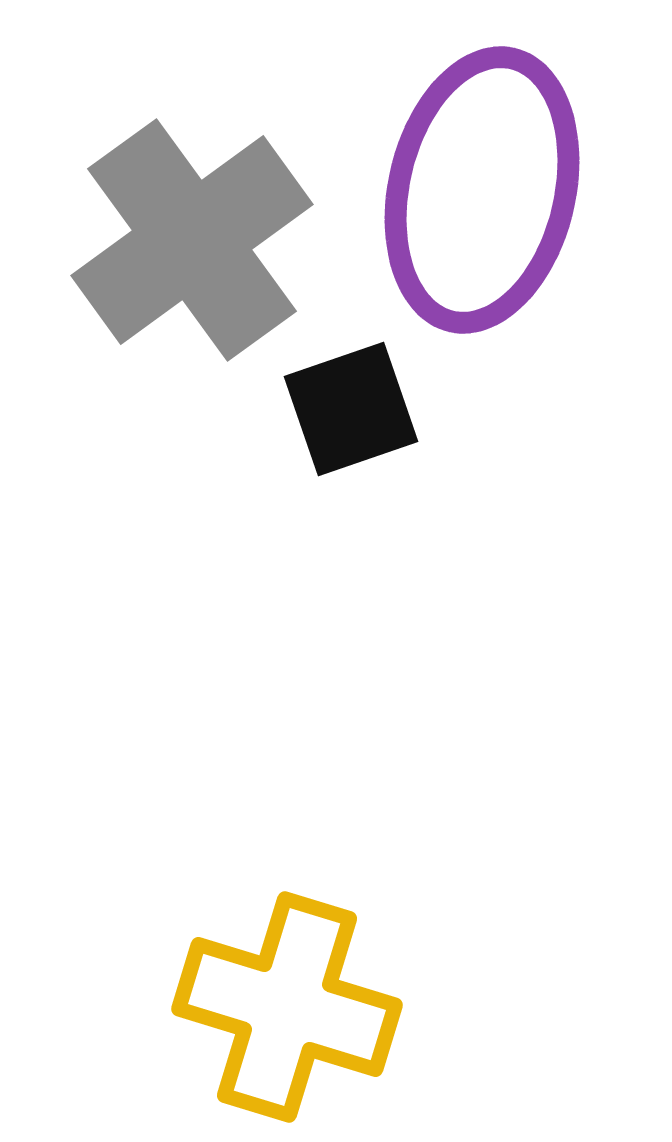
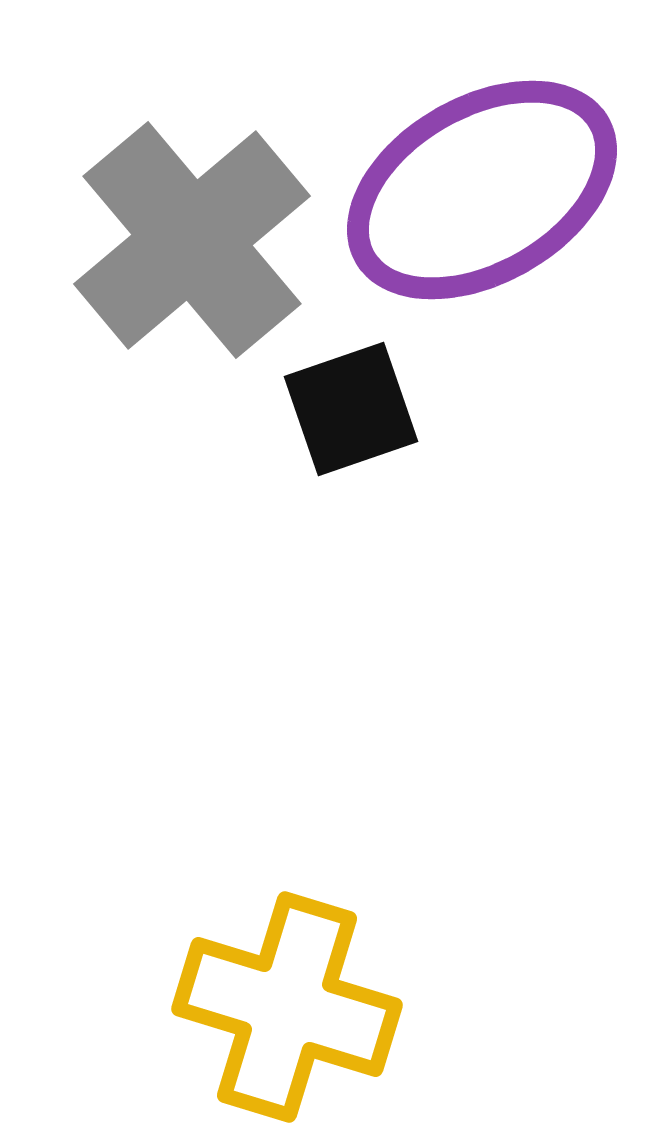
purple ellipse: rotated 47 degrees clockwise
gray cross: rotated 4 degrees counterclockwise
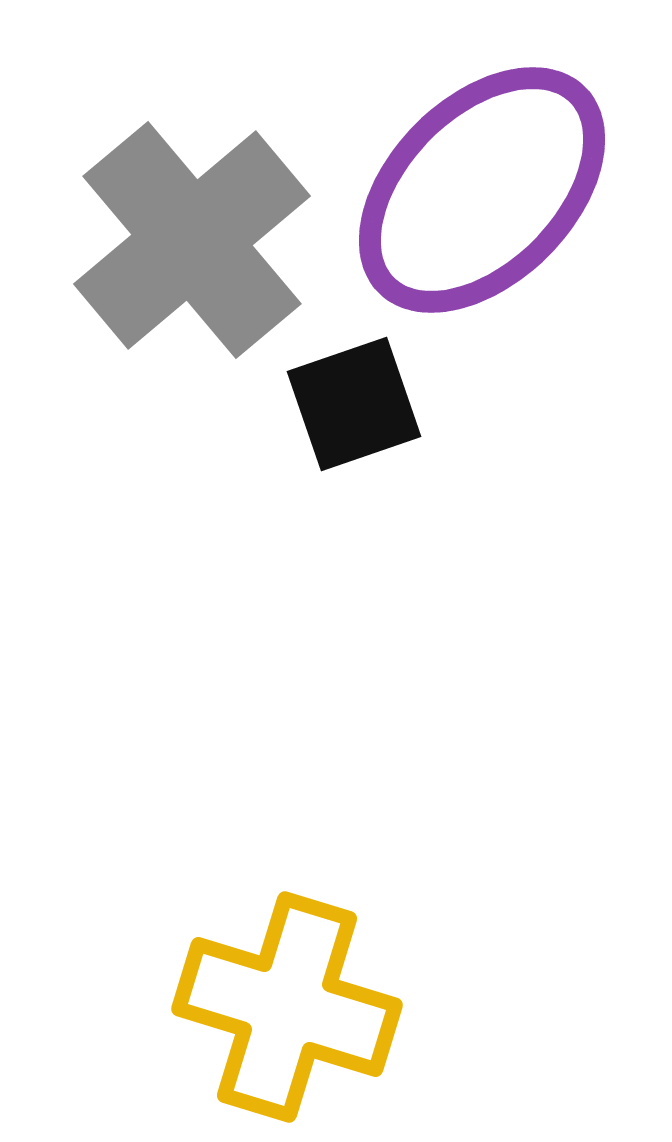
purple ellipse: rotated 15 degrees counterclockwise
black square: moved 3 px right, 5 px up
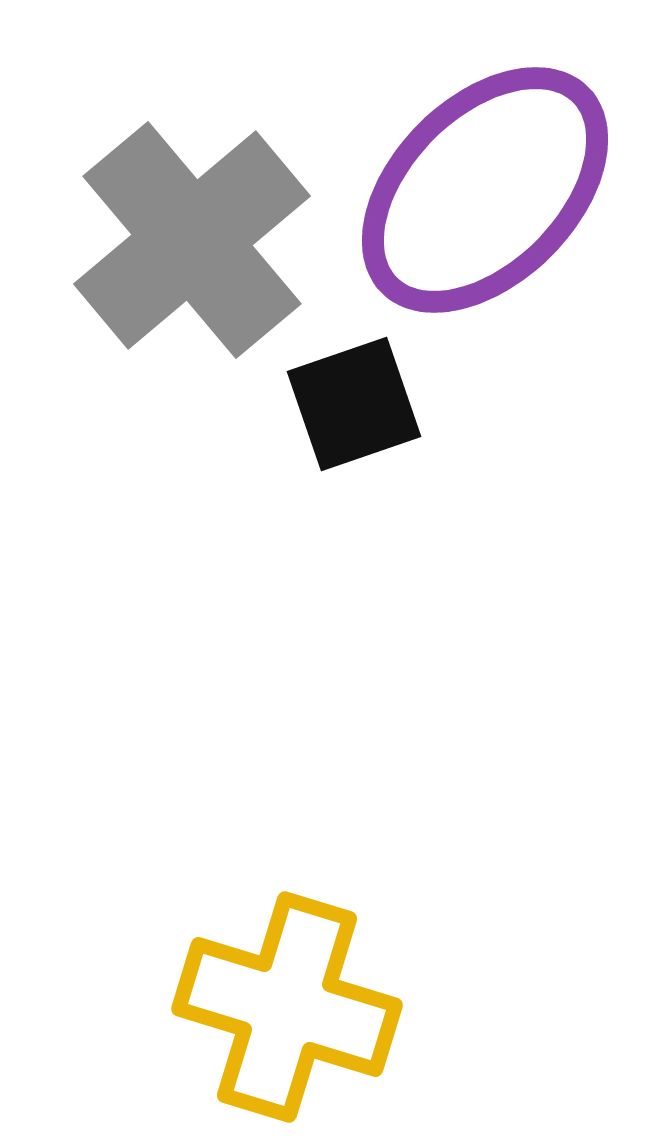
purple ellipse: moved 3 px right
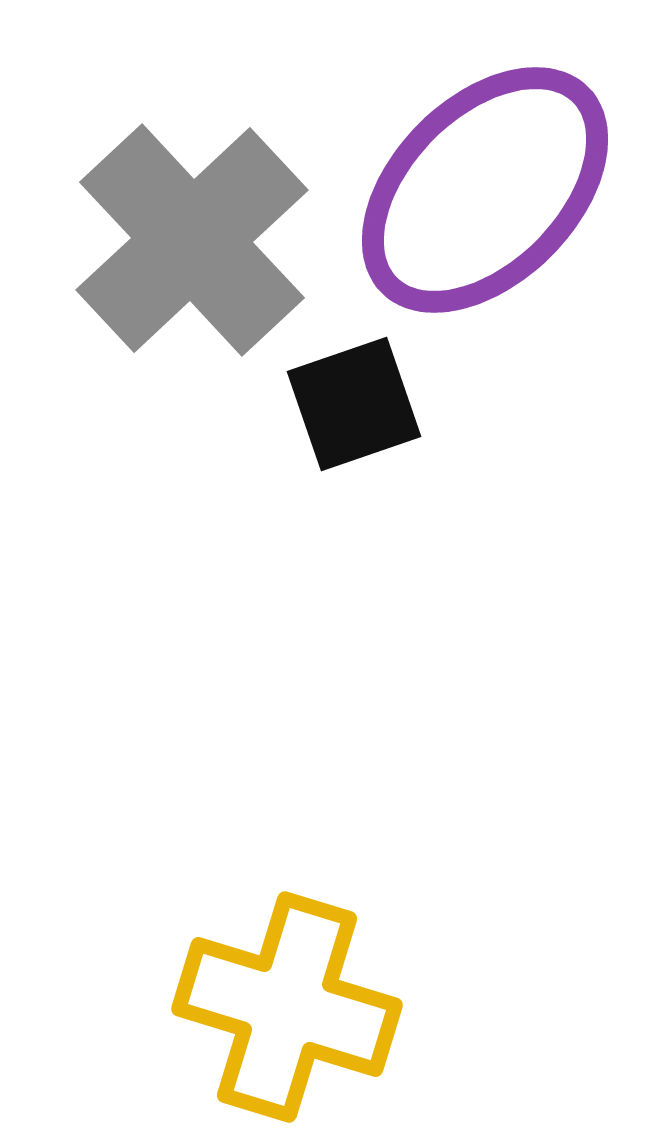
gray cross: rotated 3 degrees counterclockwise
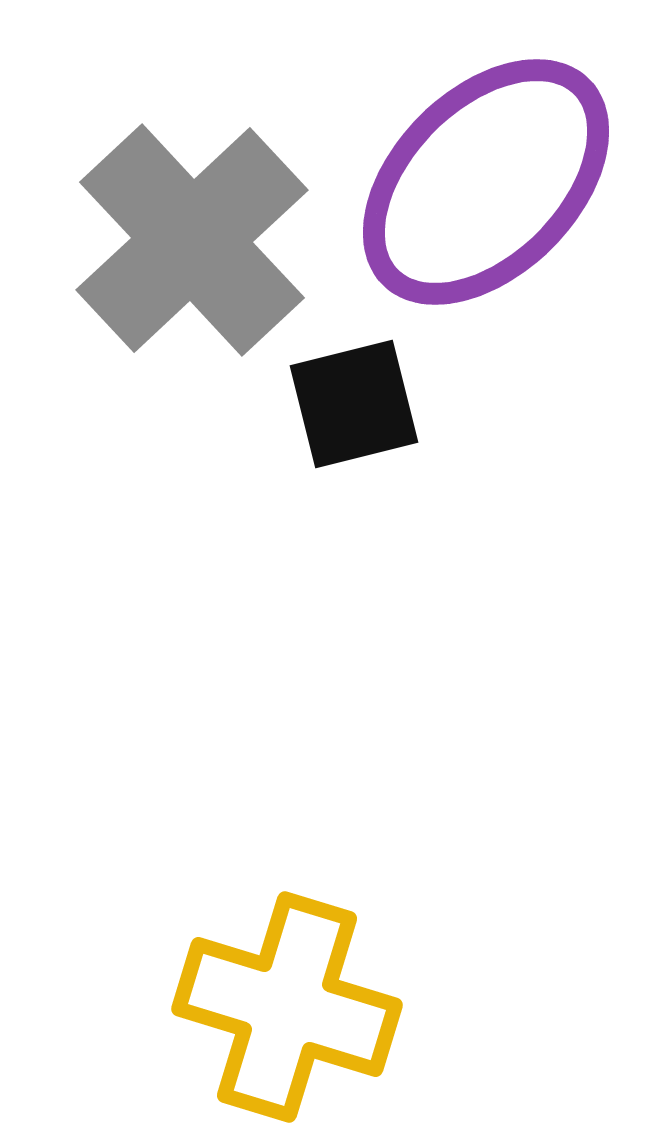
purple ellipse: moved 1 px right, 8 px up
black square: rotated 5 degrees clockwise
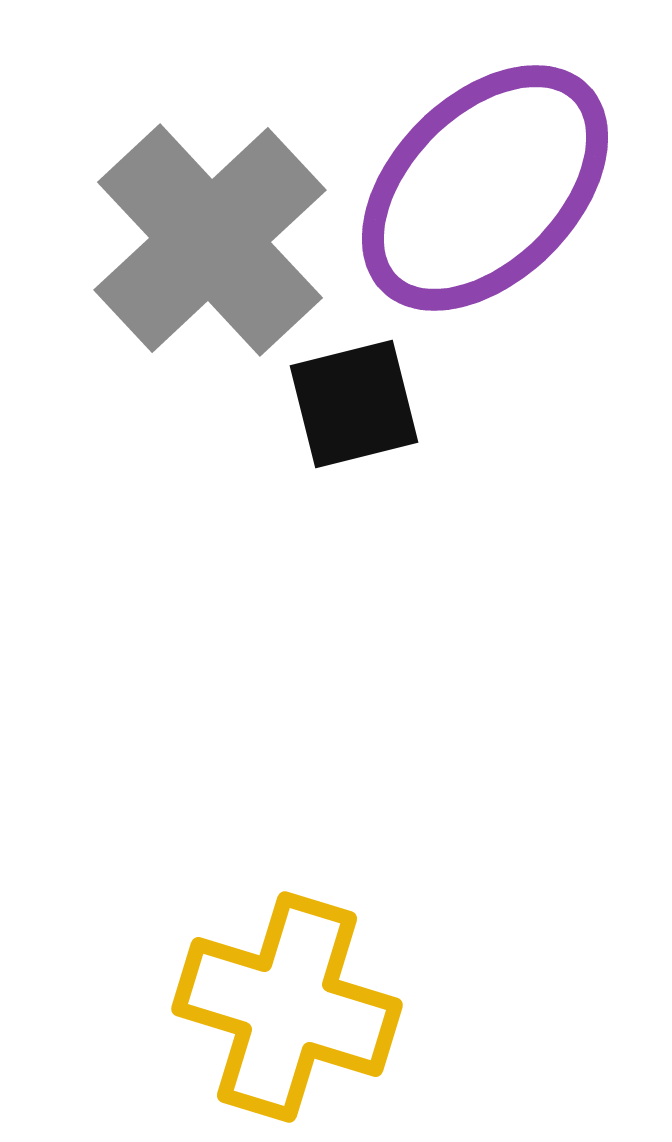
purple ellipse: moved 1 px left, 6 px down
gray cross: moved 18 px right
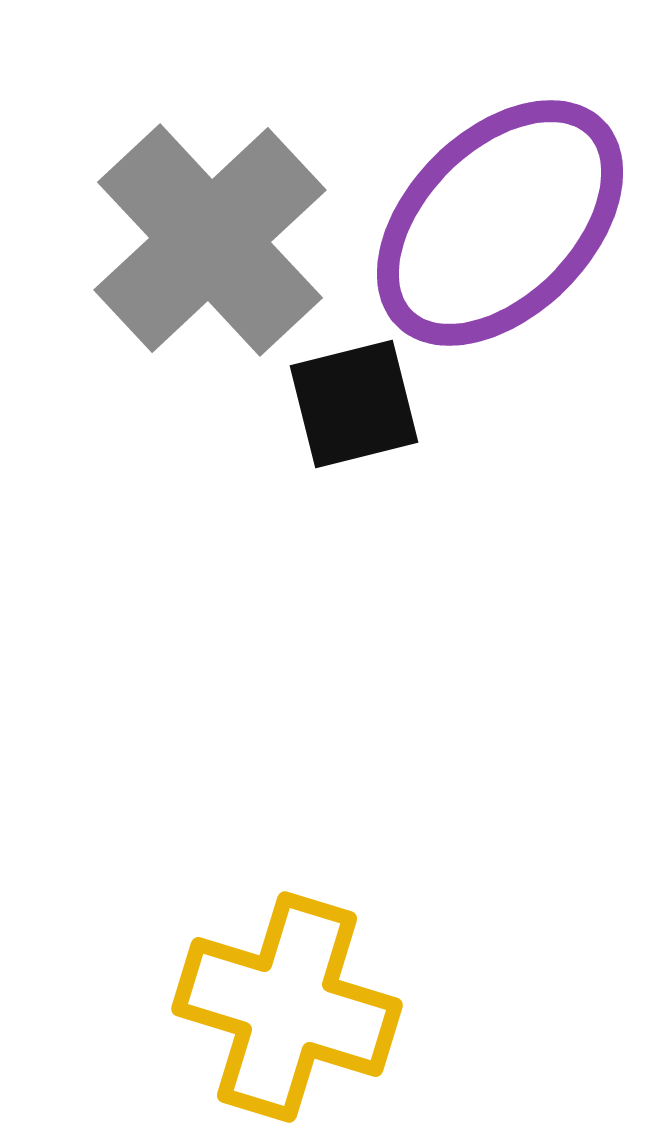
purple ellipse: moved 15 px right, 35 px down
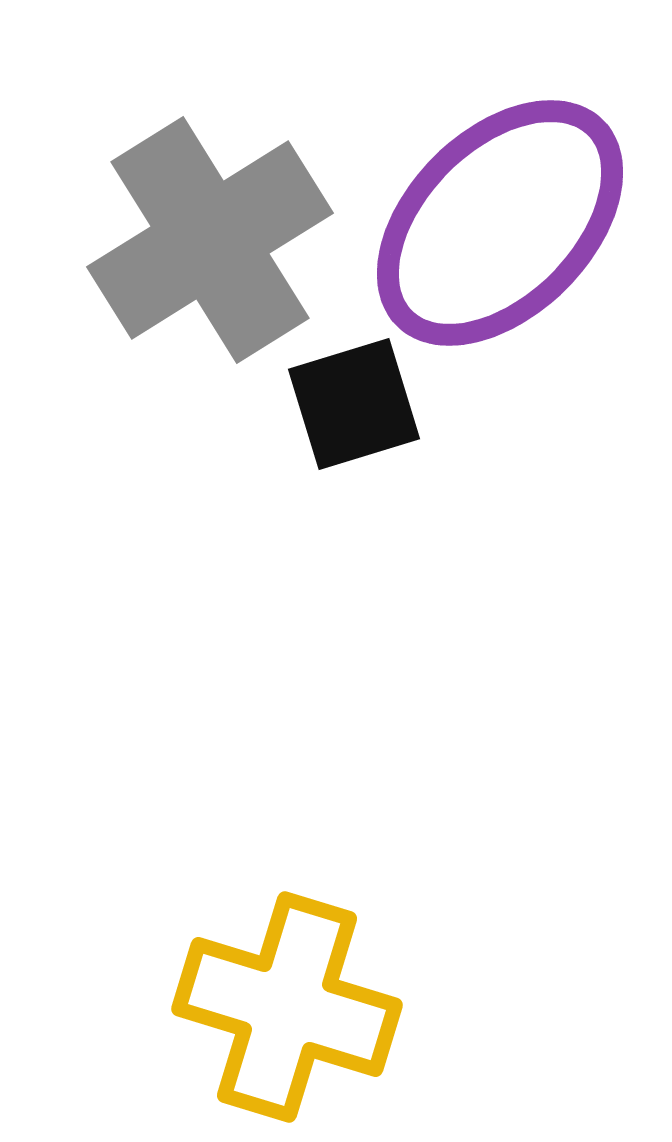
gray cross: rotated 11 degrees clockwise
black square: rotated 3 degrees counterclockwise
